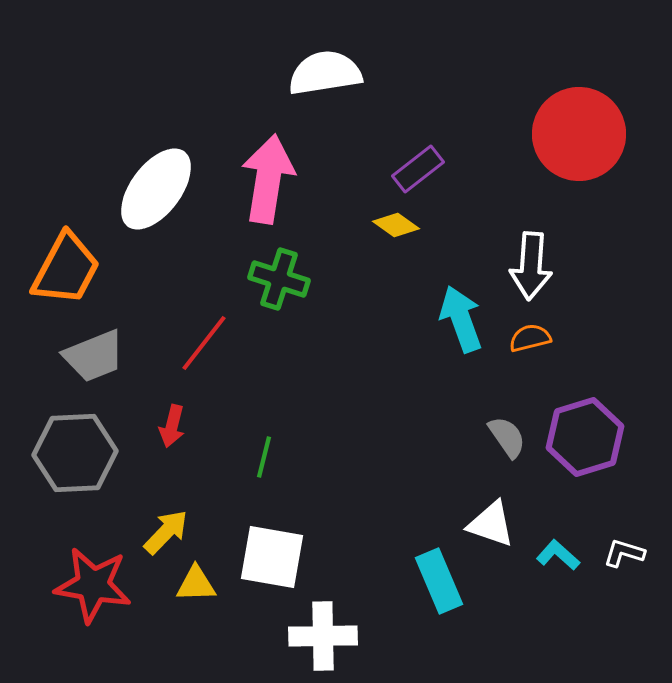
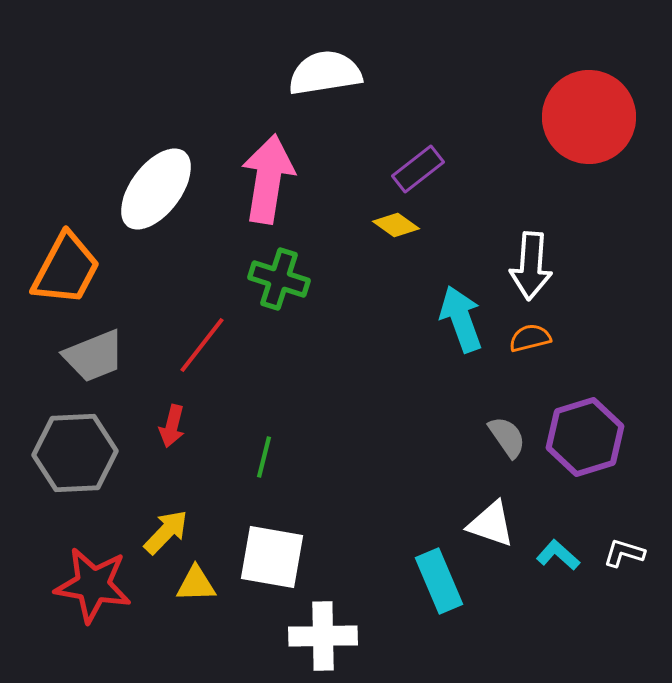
red circle: moved 10 px right, 17 px up
red line: moved 2 px left, 2 px down
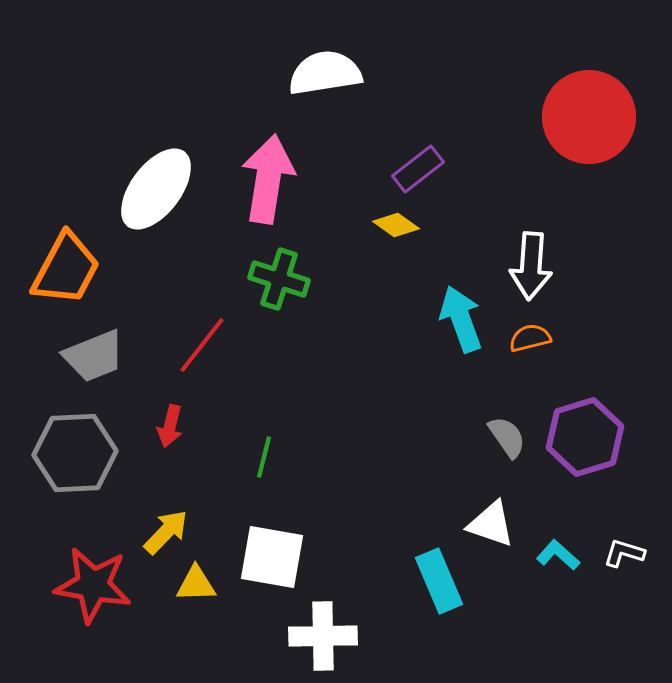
red arrow: moved 2 px left
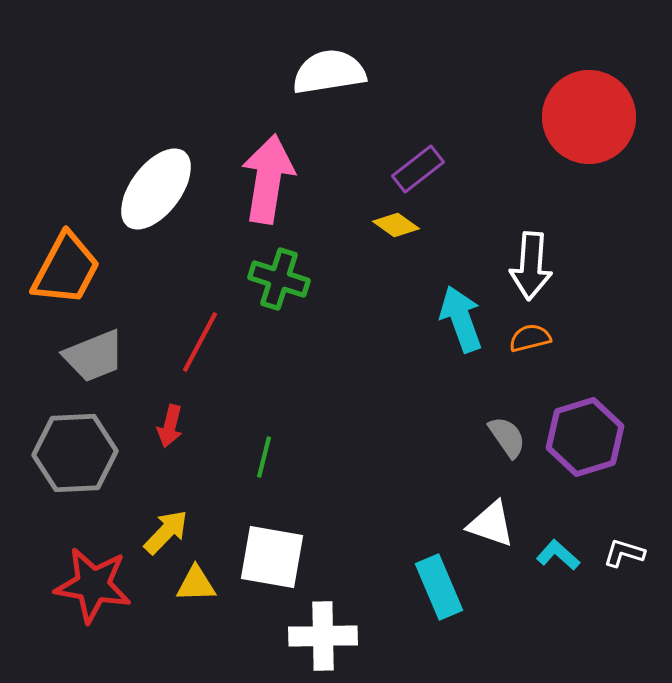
white semicircle: moved 4 px right, 1 px up
red line: moved 2 px left, 3 px up; rotated 10 degrees counterclockwise
cyan rectangle: moved 6 px down
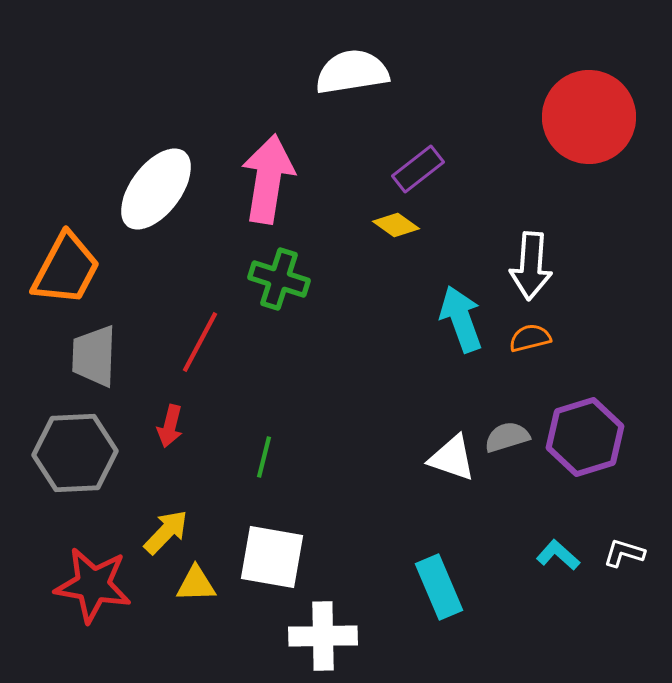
white semicircle: moved 23 px right
gray trapezoid: rotated 114 degrees clockwise
gray semicircle: rotated 72 degrees counterclockwise
white triangle: moved 39 px left, 66 px up
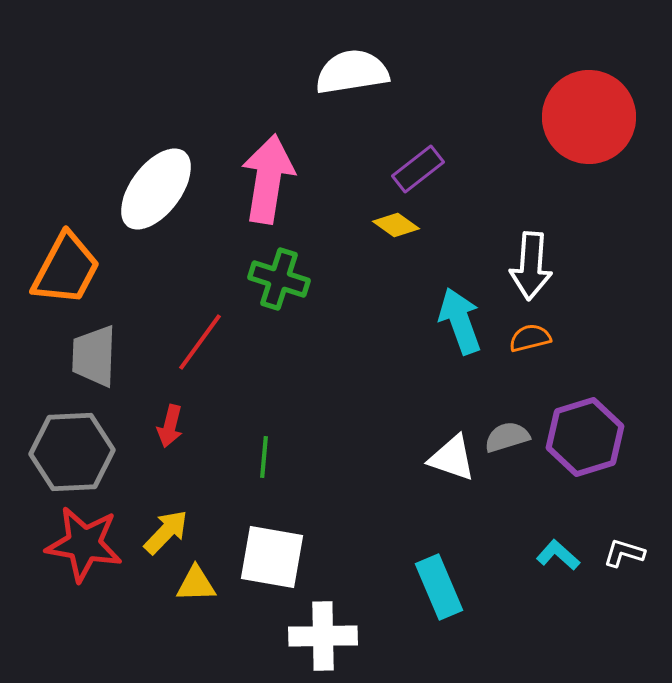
cyan arrow: moved 1 px left, 2 px down
red line: rotated 8 degrees clockwise
gray hexagon: moved 3 px left, 1 px up
green line: rotated 9 degrees counterclockwise
red star: moved 9 px left, 41 px up
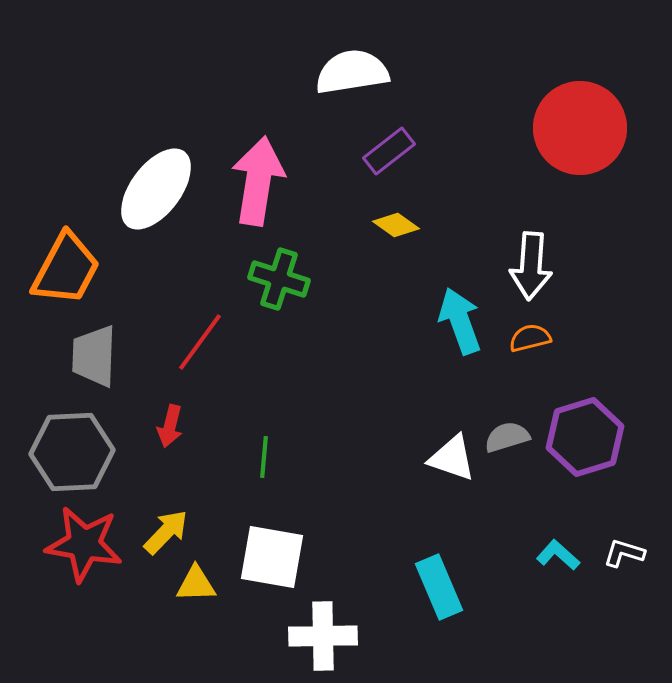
red circle: moved 9 px left, 11 px down
purple rectangle: moved 29 px left, 18 px up
pink arrow: moved 10 px left, 2 px down
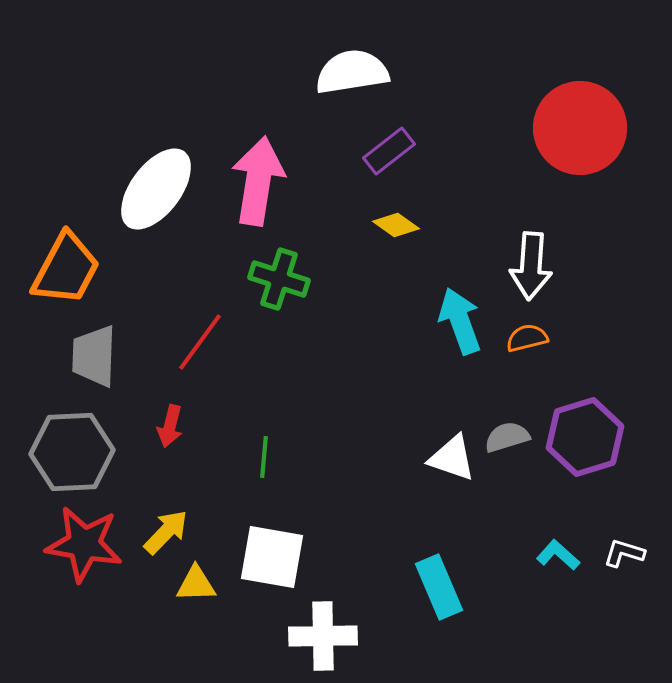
orange semicircle: moved 3 px left
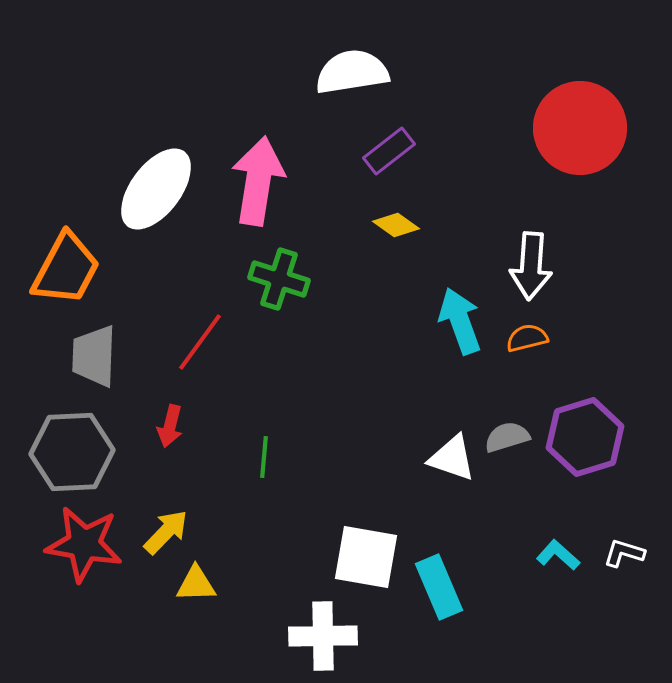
white square: moved 94 px right
